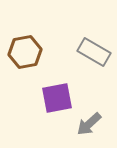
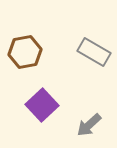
purple square: moved 15 px left, 7 px down; rotated 32 degrees counterclockwise
gray arrow: moved 1 px down
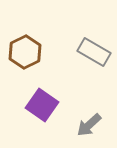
brown hexagon: rotated 16 degrees counterclockwise
purple square: rotated 12 degrees counterclockwise
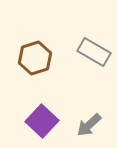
brown hexagon: moved 10 px right, 6 px down; rotated 8 degrees clockwise
purple square: moved 16 px down; rotated 8 degrees clockwise
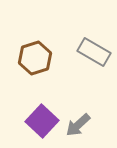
gray arrow: moved 11 px left
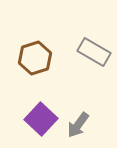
purple square: moved 1 px left, 2 px up
gray arrow: rotated 12 degrees counterclockwise
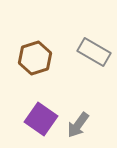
purple square: rotated 8 degrees counterclockwise
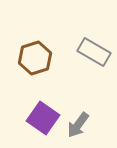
purple square: moved 2 px right, 1 px up
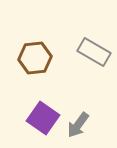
brown hexagon: rotated 12 degrees clockwise
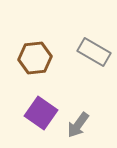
purple square: moved 2 px left, 5 px up
